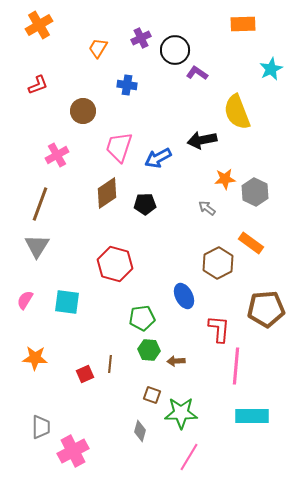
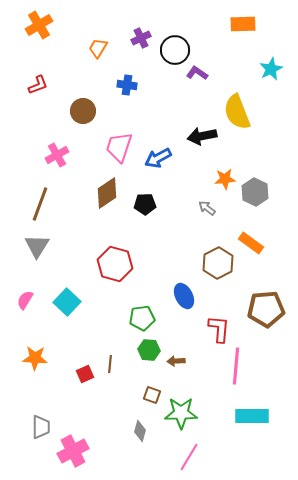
black arrow at (202, 140): moved 4 px up
cyan square at (67, 302): rotated 36 degrees clockwise
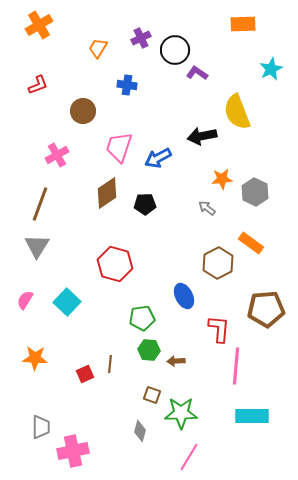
orange star at (225, 179): moved 3 px left
pink cross at (73, 451): rotated 16 degrees clockwise
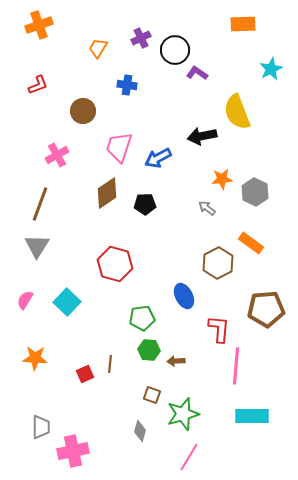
orange cross at (39, 25): rotated 12 degrees clockwise
green star at (181, 413): moved 2 px right, 1 px down; rotated 16 degrees counterclockwise
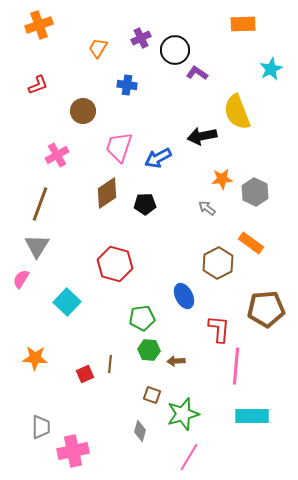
pink semicircle at (25, 300): moved 4 px left, 21 px up
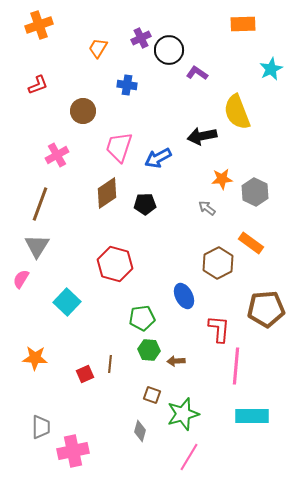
black circle at (175, 50): moved 6 px left
